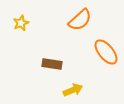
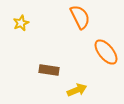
orange semicircle: moved 3 px up; rotated 75 degrees counterclockwise
brown rectangle: moved 3 px left, 6 px down
yellow arrow: moved 4 px right
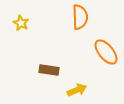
orange semicircle: rotated 25 degrees clockwise
yellow star: rotated 21 degrees counterclockwise
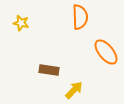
yellow star: rotated 14 degrees counterclockwise
yellow arrow: moved 3 px left; rotated 24 degrees counterclockwise
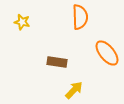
yellow star: moved 1 px right, 1 px up
orange ellipse: moved 1 px right, 1 px down
brown rectangle: moved 8 px right, 8 px up
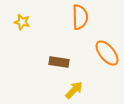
brown rectangle: moved 2 px right
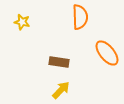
yellow arrow: moved 13 px left
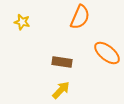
orange semicircle: rotated 25 degrees clockwise
orange ellipse: rotated 12 degrees counterclockwise
brown rectangle: moved 3 px right
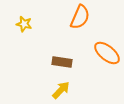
yellow star: moved 2 px right, 2 px down
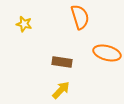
orange semicircle: rotated 40 degrees counterclockwise
orange ellipse: rotated 24 degrees counterclockwise
